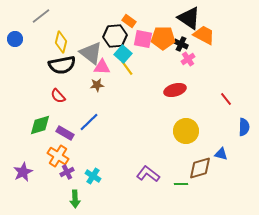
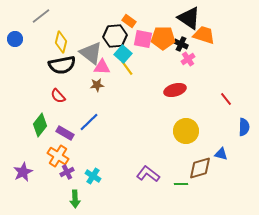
orange trapezoid: rotated 10 degrees counterclockwise
green diamond: rotated 35 degrees counterclockwise
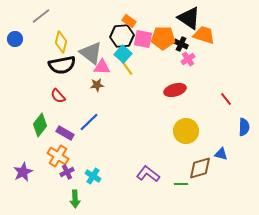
black hexagon: moved 7 px right
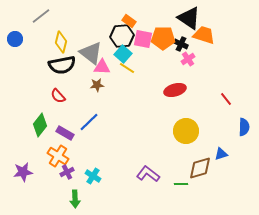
yellow line: rotated 21 degrees counterclockwise
blue triangle: rotated 32 degrees counterclockwise
purple star: rotated 18 degrees clockwise
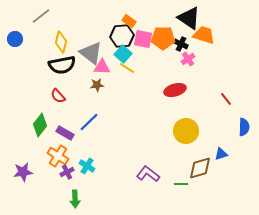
cyan cross: moved 6 px left, 10 px up
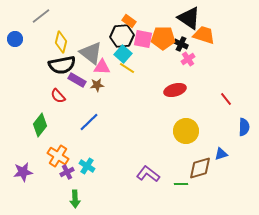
purple rectangle: moved 12 px right, 53 px up
